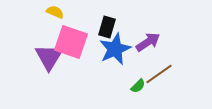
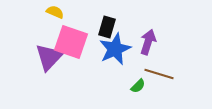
purple arrow: rotated 40 degrees counterclockwise
purple triangle: rotated 12 degrees clockwise
brown line: rotated 52 degrees clockwise
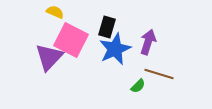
pink square: moved 2 px up; rotated 8 degrees clockwise
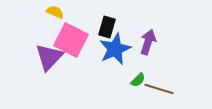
brown line: moved 15 px down
green semicircle: moved 6 px up
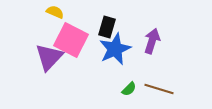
purple arrow: moved 4 px right, 1 px up
green semicircle: moved 9 px left, 9 px down
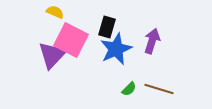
blue star: moved 1 px right
purple triangle: moved 3 px right, 2 px up
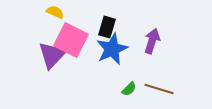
blue star: moved 4 px left
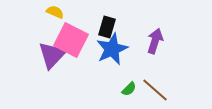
purple arrow: moved 3 px right
brown line: moved 4 px left, 1 px down; rotated 24 degrees clockwise
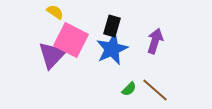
yellow semicircle: rotated 12 degrees clockwise
black rectangle: moved 5 px right, 1 px up
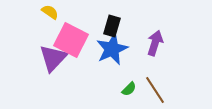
yellow semicircle: moved 5 px left
purple arrow: moved 2 px down
purple triangle: moved 1 px right, 3 px down
brown line: rotated 16 degrees clockwise
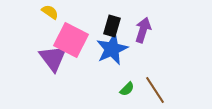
purple arrow: moved 12 px left, 13 px up
purple triangle: rotated 20 degrees counterclockwise
green semicircle: moved 2 px left
